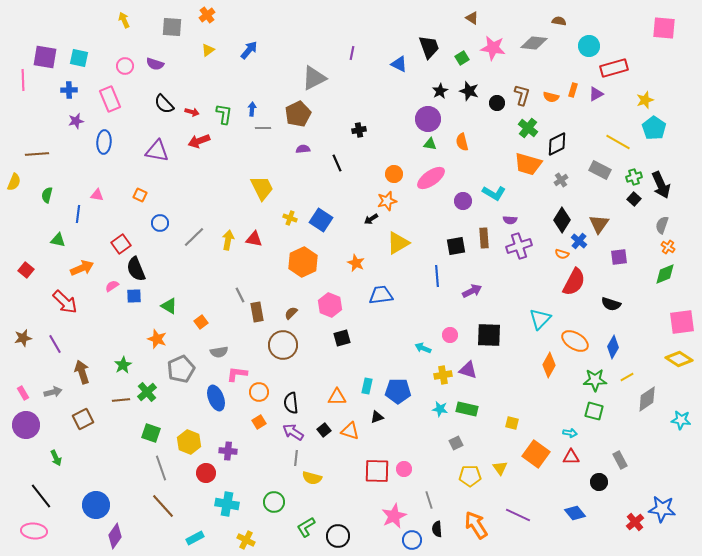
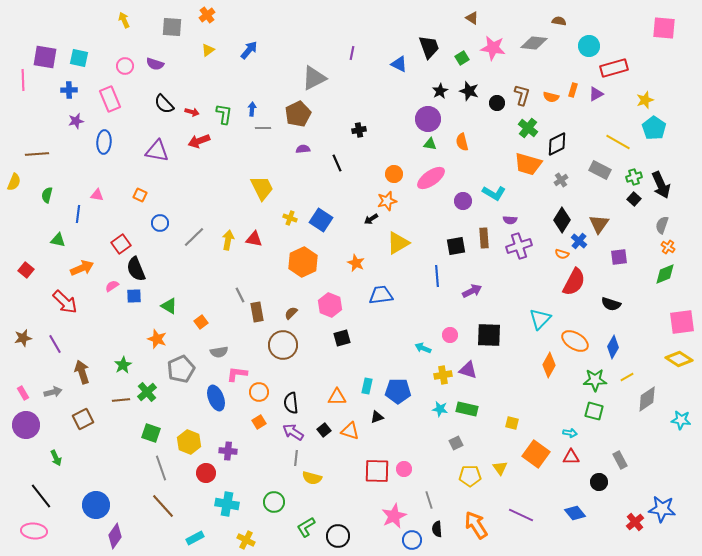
purple line at (518, 515): moved 3 px right
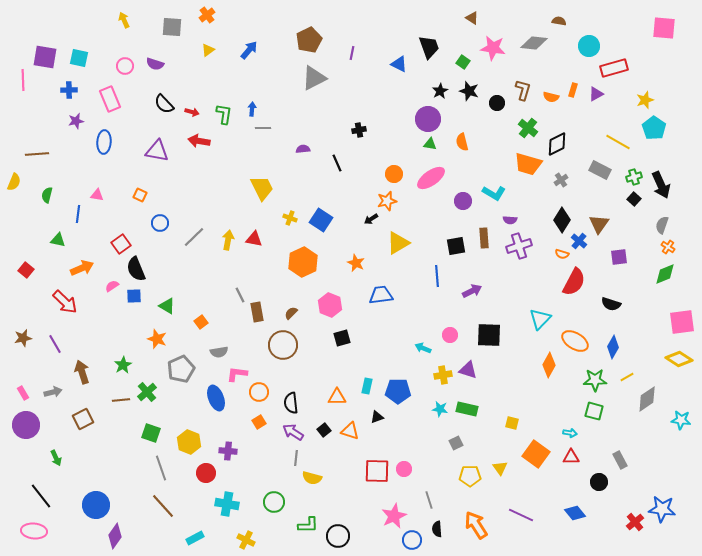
green square at (462, 58): moved 1 px right, 4 px down; rotated 24 degrees counterclockwise
brown L-shape at (522, 95): moved 1 px right, 5 px up
brown pentagon at (298, 114): moved 11 px right, 74 px up
red arrow at (199, 141): rotated 30 degrees clockwise
green triangle at (169, 306): moved 2 px left
green L-shape at (306, 527): moved 2 px right, 2 px up; rotated 150 degrees counterclockwise
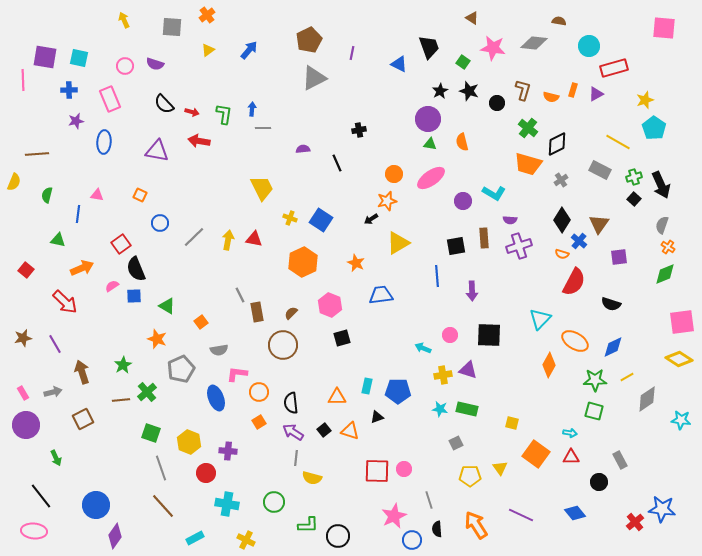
purple arrow at (472, 291): rotated 114 degrees clockwise
blue diamond at (613, 347): rotated 35 degrees clockwise
gray semicircle at (219, 352): moved 2 px up
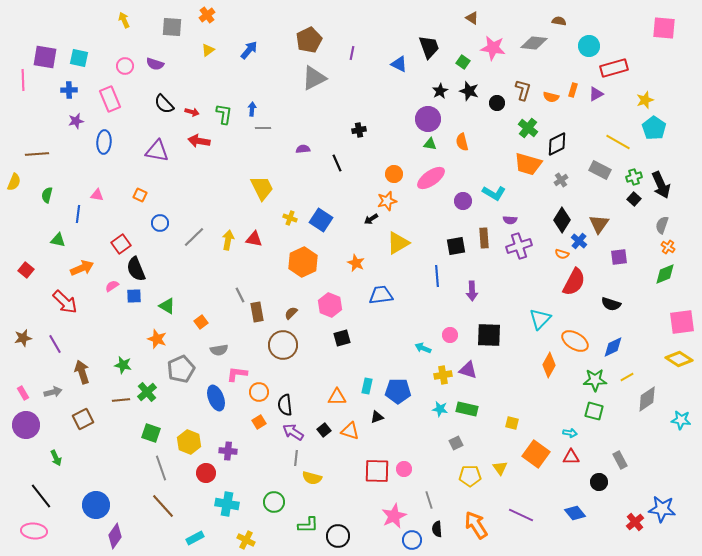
green star at (123, 365): rotated 30 degrees counterclockwise
black semicircle at (291, 403): moved 6 px left, 2 px down
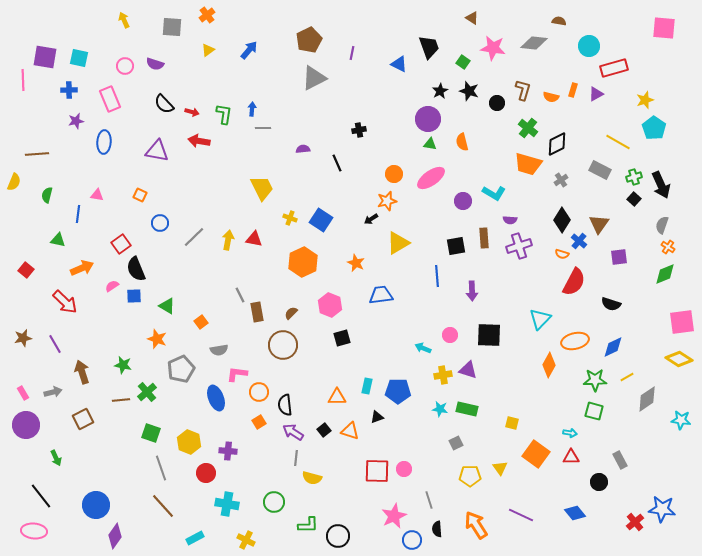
orange ellipse at (575, 341): rotated 44 degrees counterclockwise
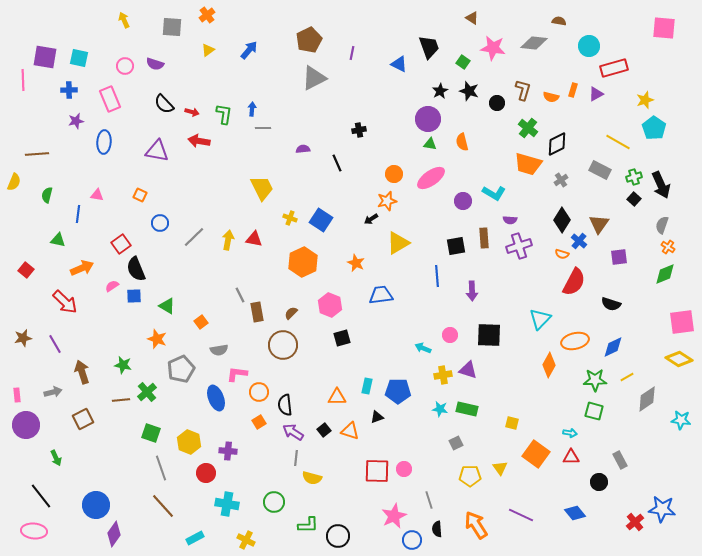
pink rectangle at (23, 393): moved 6 px left, 2 px down; rotated 24 degrees clockwise
purple diamond at (115, 536): moved 1 px left, 2 px up
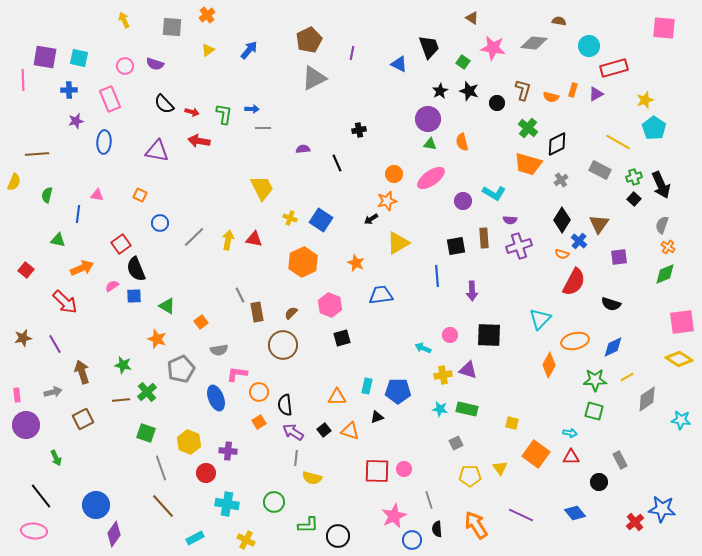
blue arrow at (252, 109): rotated 88 degrees clockwise
green square at (151, 433): moved 5 px left
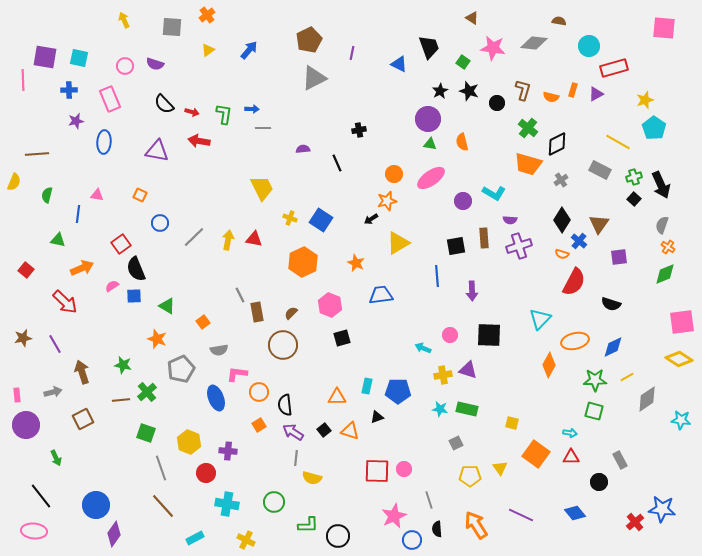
orange square at (201, 322): moved 2 px right
orange square at (259, 422): moved 3 px down
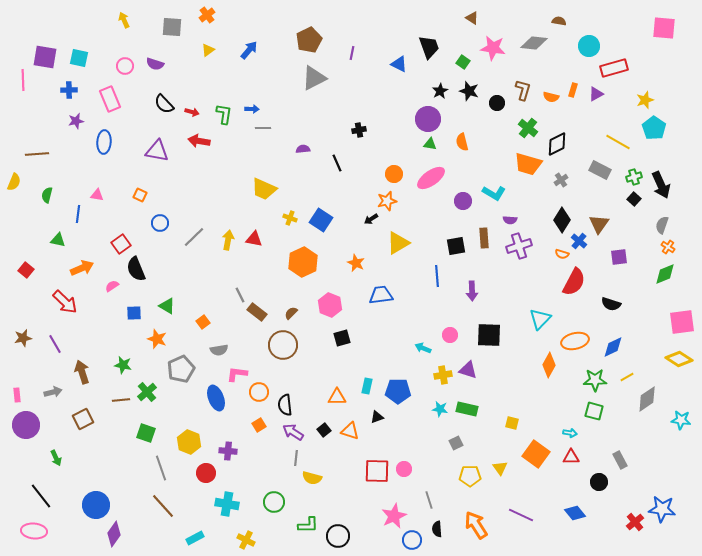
yellow trapezoid at (262, 188): moved 2 px right, 1 px down; rotated 140 degrees clockwise
blue square at (134, 296): moved 17 px down
brown rectangle at (257, 312): rotated 42 degrees counterclockwise
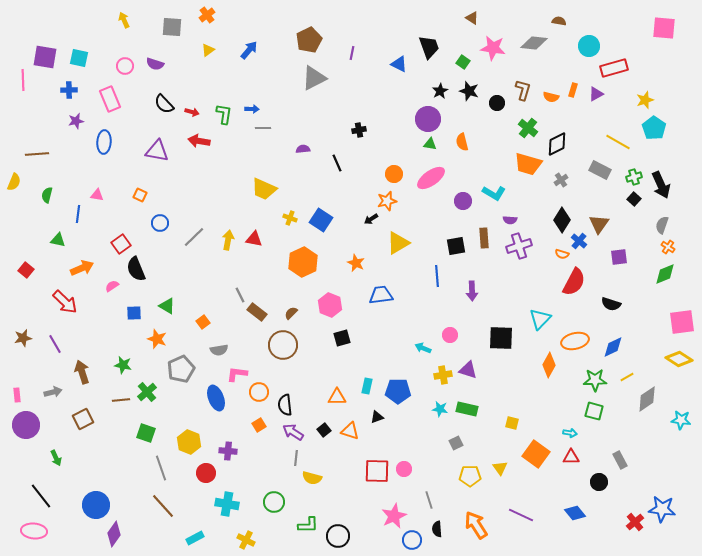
black square at (489, 335): moved 12 px right, 3 px down
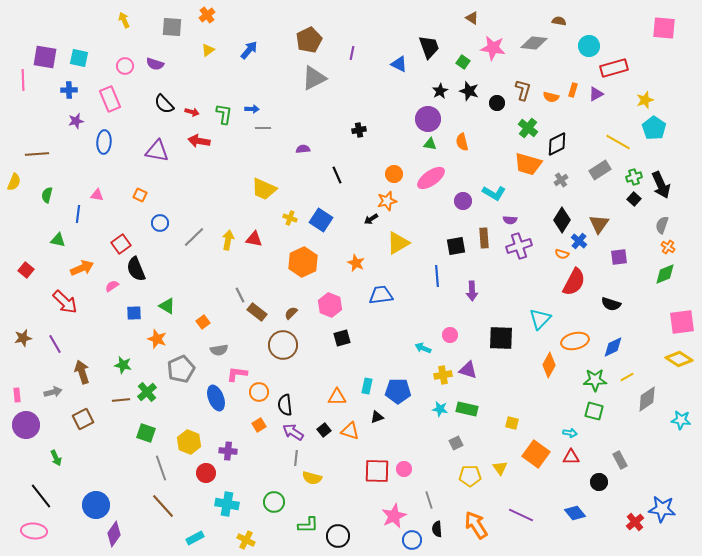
black line at (337, 163): moved 12 px down
gray rectangle at (600, 170): rotated 60 degrees counterclockwise
